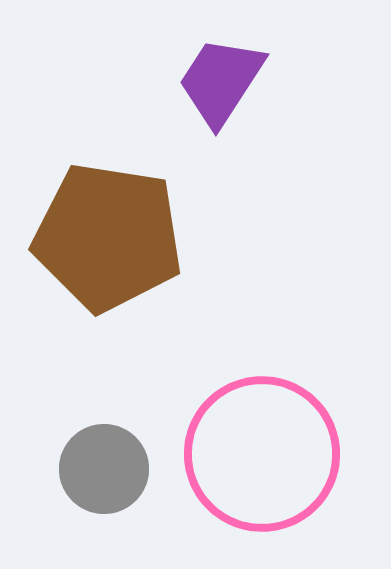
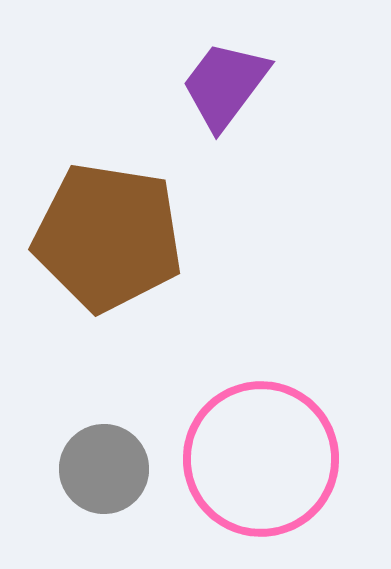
purple trapezoid: moved 4 px right, 4 px down; rotated 4 degrees clockwise
pink circle: moved 1 px left, 5 px down
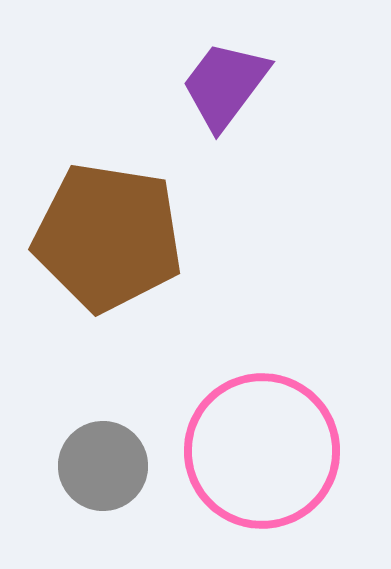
pink circle: moved 1 px right, 8 px up
gray circle: moved 1 px left, 3 px up
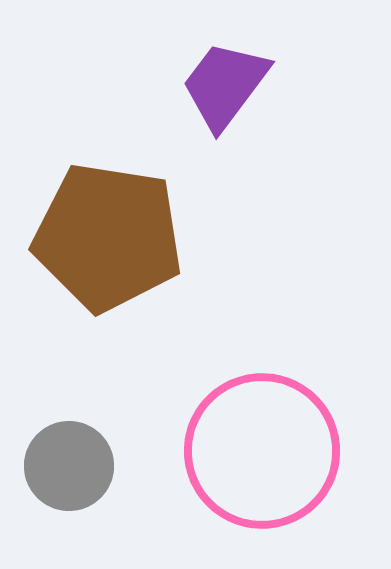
gray circle: moved 34 px left
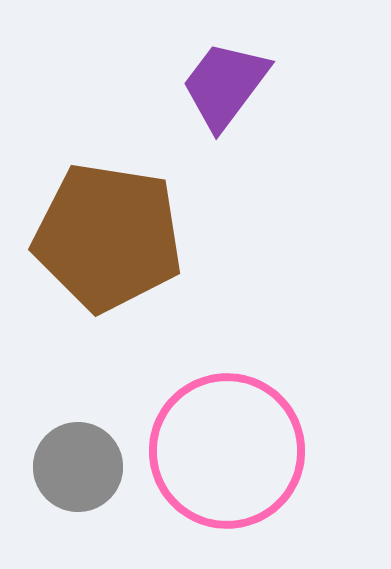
pink circle: moved 35 px left
gray circle: moved 9 px right, 1 px down
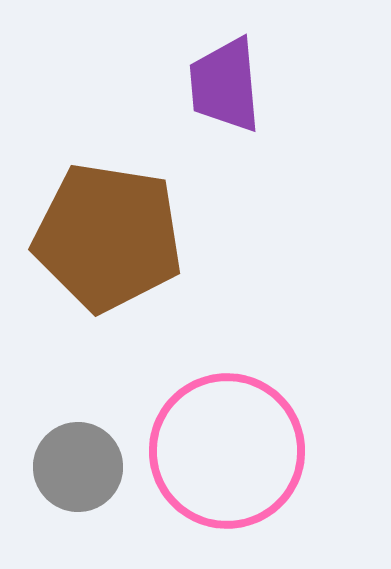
purple trapezoid: rotated 42 degrees counterclockwise
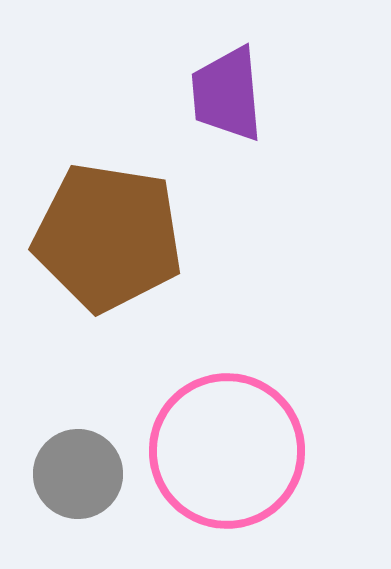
purple trapezoid: moved 2 px right, 9 px down
gray circle: moved 7 px down
